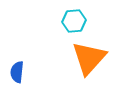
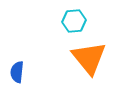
orange triangle: rotated 21 degrees counterclockwise
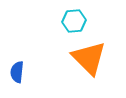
orange triangle: rotated 6 degrees counterclockwise
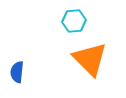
orange triangle: moved 1 px right, 1 px down
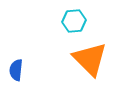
blue semicircle: moved 1 px left, 2 px up
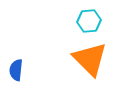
cyan hexagon: moved 15 px right
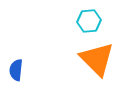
orange triangle: moved 7 px right
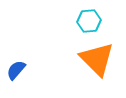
blue semicircle: rotated 35 degrees clockwise
